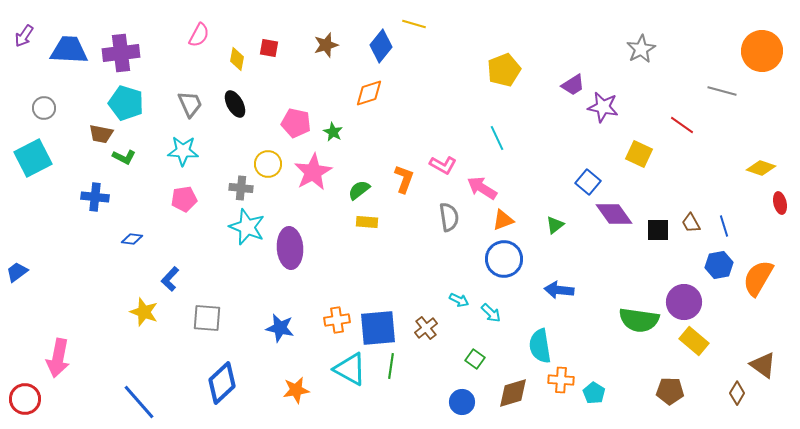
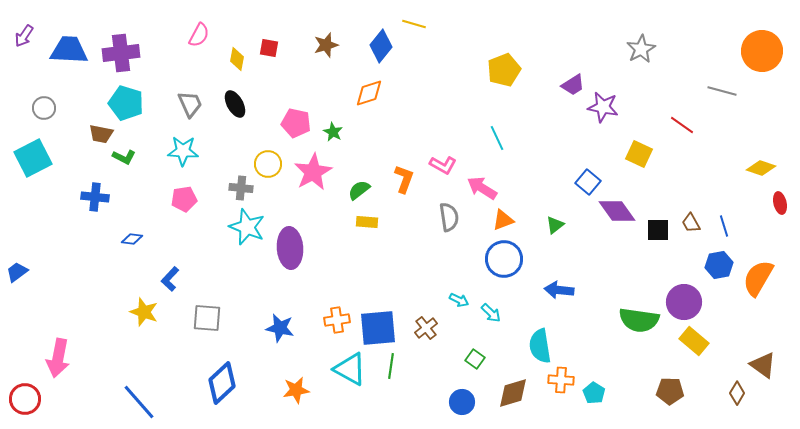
purple diamond at (614, 214): moved 3 px right, 3 px up
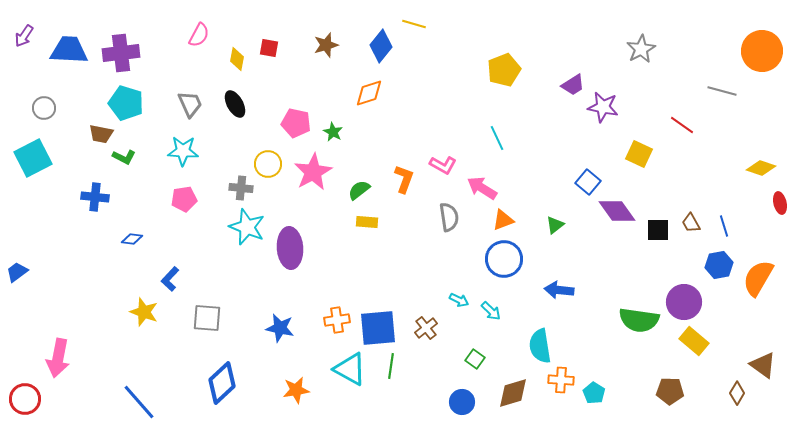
cyan arrow at (491, 313): moved 2 px up
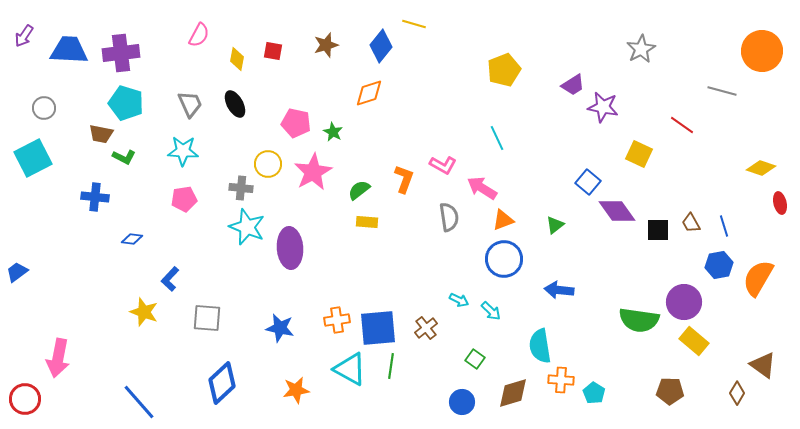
red square at (269, 48): moved 4 px right, 3 px down
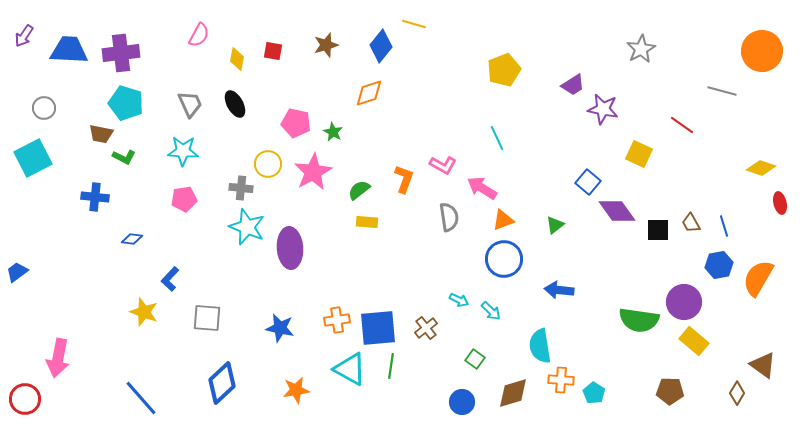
purple star at (603, 107): moved 2 px down
blue line at (139, 402): moved 2 px right, 4 px up
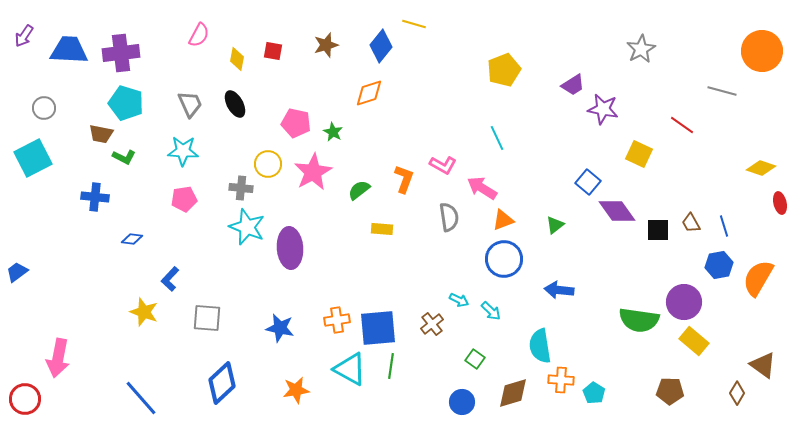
yellow rectangle at (367, 222): moved 15 px right, 7 px down
brown cross at (426, 328): moved 6 px right, 4 px up
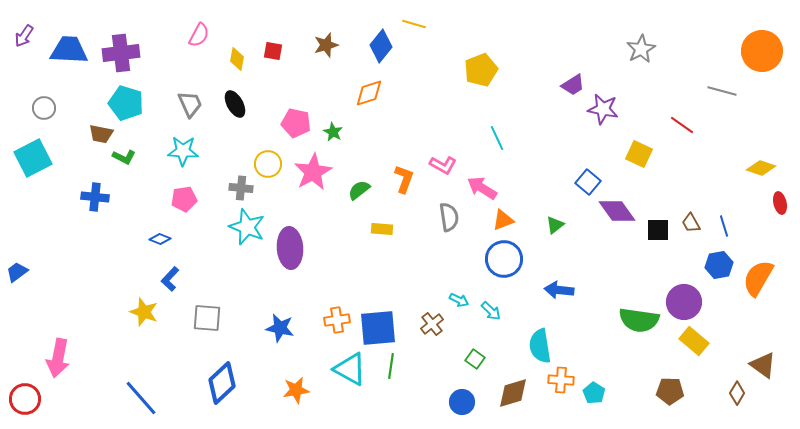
yellow pentagon at (504, 70): moved 23 px left
blue diamond at (132, 239): moved 28 px right; rotated 15 degrees clockwise
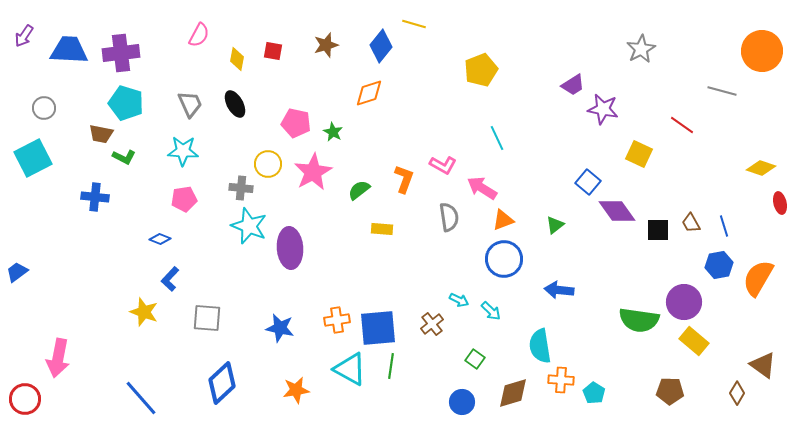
cyan star at (247, 227): moved 2 px right, 1 px up
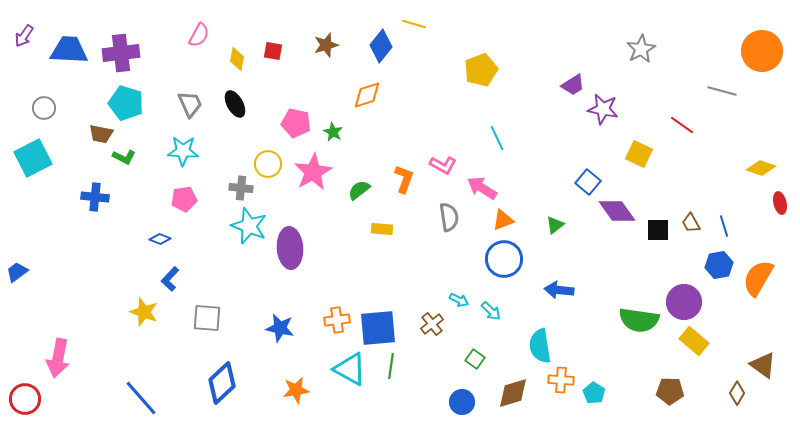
orange diamond at (369, 93): moved 2 px left, 2 px down
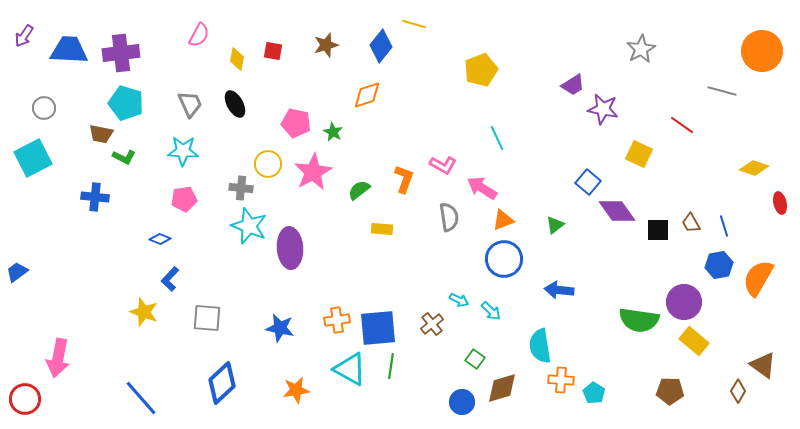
yellow diamond at (761, 168): moved 7 px left
brown diamond at (513, 393): moved 11 px left, 5 px up
brown diamond at (737, 393): moved 1 px right, 2 px up
